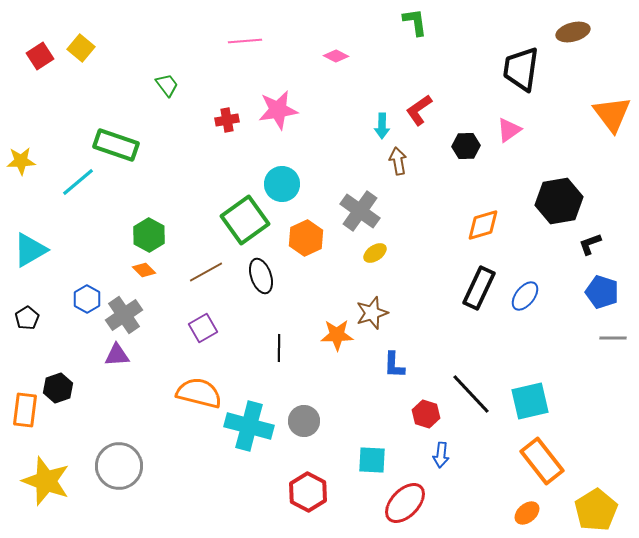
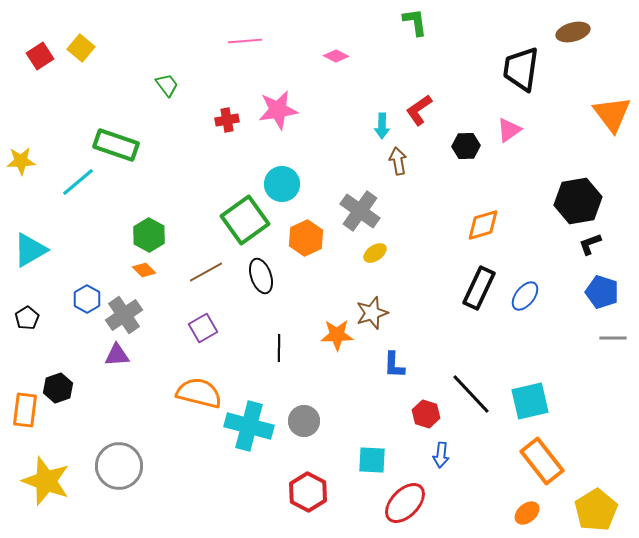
black hexagon at (559, 201): moved 19 px right
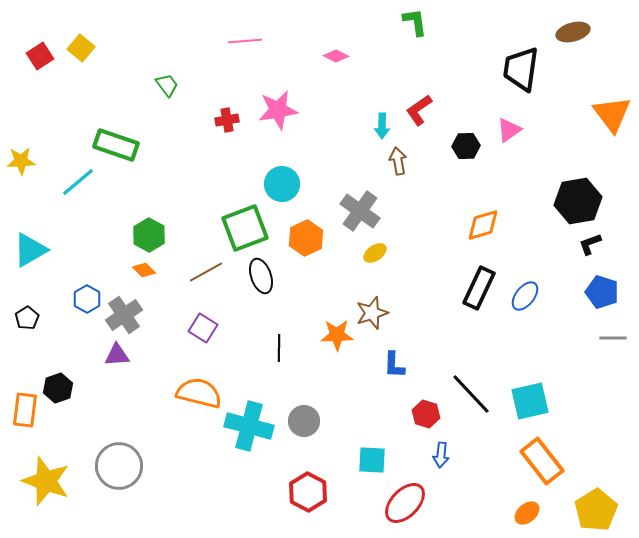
green square at (245, 220): moved 8 px down; rotated 15 degrees clockwise
purple square at (203, 328): rotated 28 degrees counterclockwise
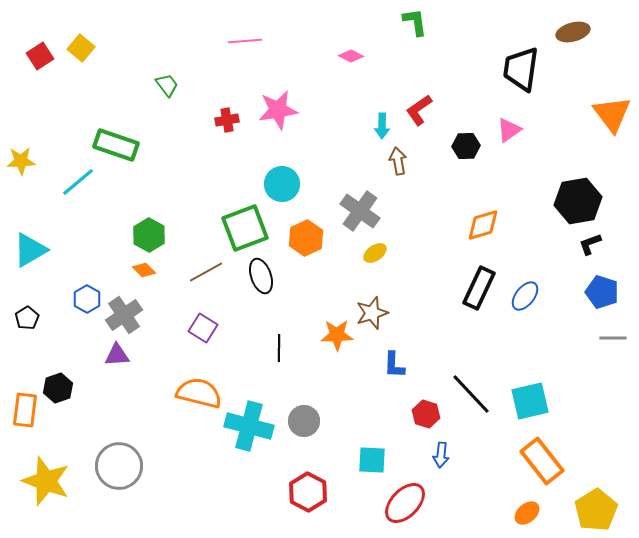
pink diamond at (336, 56): moved 15 px right
